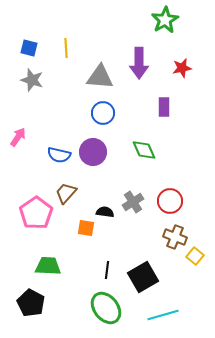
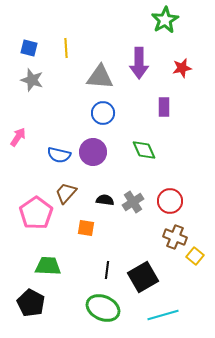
black semicircle: moved 12 px up
green ellipse: moved 3 px left; rotated 28 degrees counterclockwise
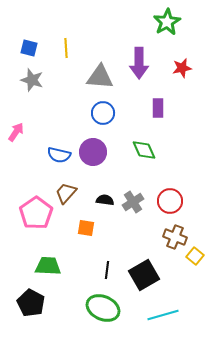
green star: moved 2 px right, 2 px down
purple rectangle: moved 6 px left, 1 px down
pink arrow: moved 2 px left, 5 px up
black square: moved 1 px right, 2 px up
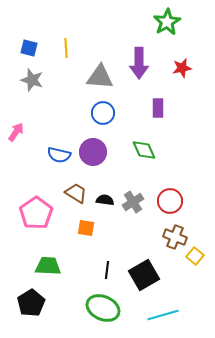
brown trapezoid: moved 10 px right; rotated 80 degrees clockwise
black pentagon: rotated 12 degrees clockwise
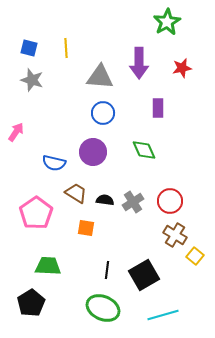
blue semicircle: moved 5 px left, 8 px down
brown cross: moved 2 px up; rotated 10 degrees clockwise
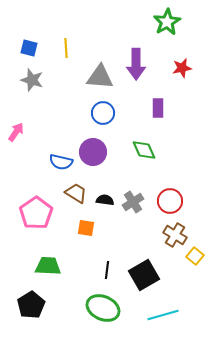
purple arrow: moved 3 px left, 1 px down
blue semicircle: moved 7 px right, 1 px up
black pentagon: moved 2 px down
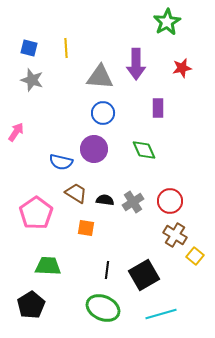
purple circle: moved 1 px right, 3 px up
cyan line: moved 2 px left, 1 px up
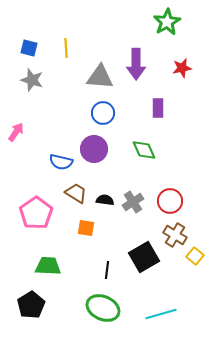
black square: moved 18 px up
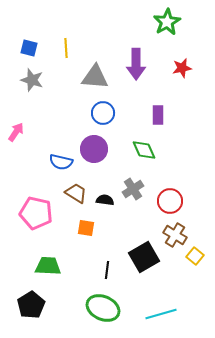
gray triangle: moved 5 px left
purple rectangle: moved 7 px down
gray cross: moved 13 px up
pink pentagon: rotated 24 degrees counterclockwise
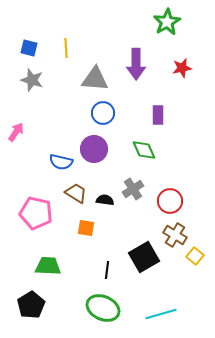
gray triangle: moved 2 px down
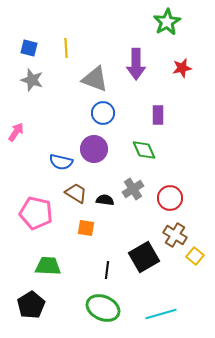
gray triangle: rotated 16 degrees clockwise
red circle: moved 3 px up
